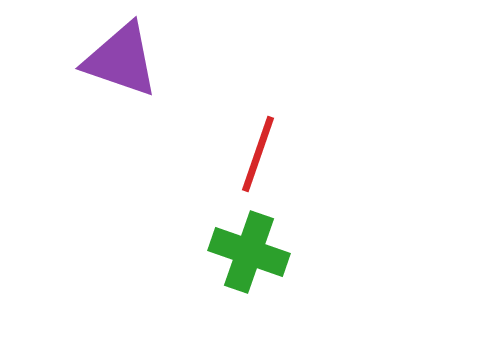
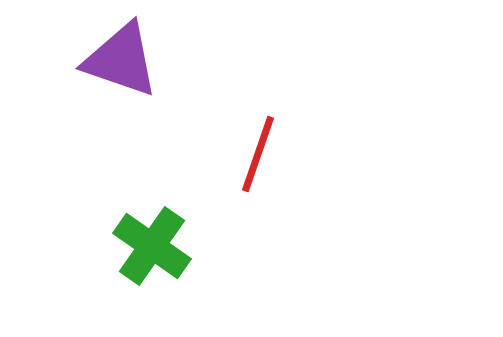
green cross: moved 97 px left, 6 px up; rotated 16 degrees clockwise
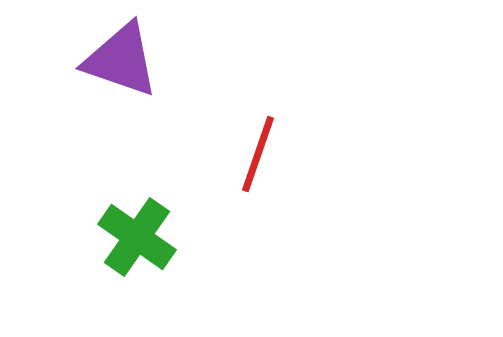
green cross: moved 15 px left, 9 px up
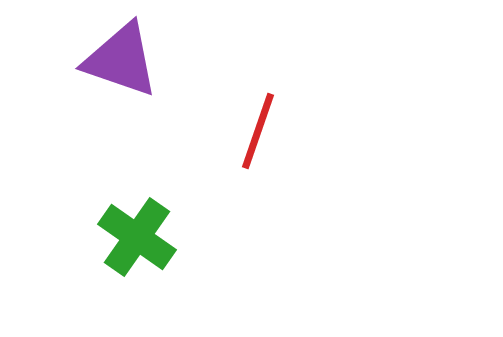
red line: moved 23 px up
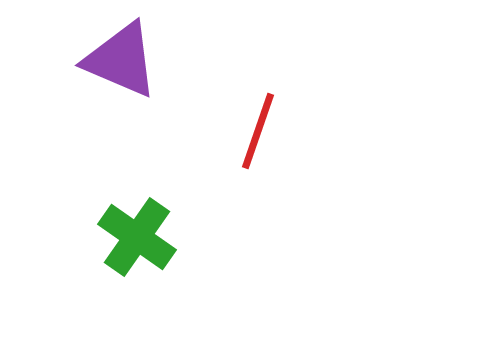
purple triangle: rotated 4 degrees clockwise
